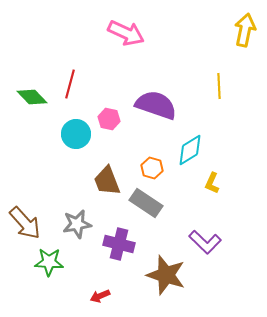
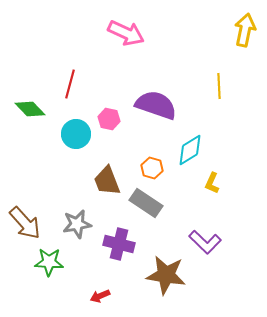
green diamond: moved 2 px left, 12 px down
brown star: rotated 9 degrees counterclockwise
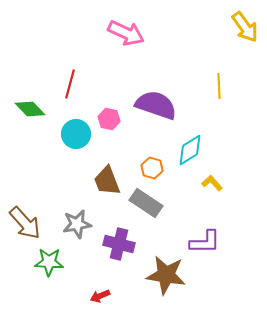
yellow arrow: moved 3 px up; rotated 132 degrees clockwise
yellow L-shape: rotated 115 degrees clockwise
purple L-shape: rotated 44 degrees counterclockwise
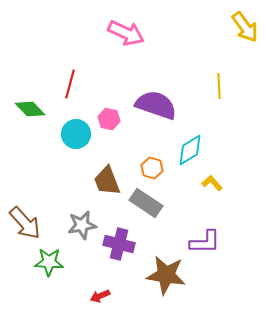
gray star: moved 5 px right, 1 px down
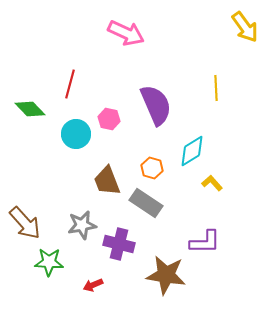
yellow line: moved 3 px left, 2 px down
purple semicircle: rotated 48 degrees clockwise
cyan diamond: moved 2 px right, 1 px down
red arrow: moved 7 px left, 11 px up
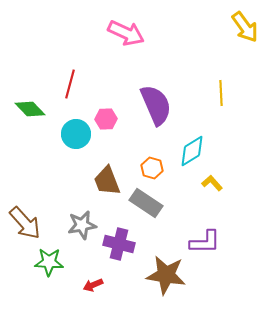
yellow line: moved 5 px right, 5 px down
pink hexagon: moved 3 px left; rotated 15 degrees counterclockwise
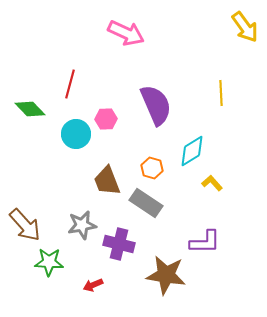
brown arrow: moved 2 px down
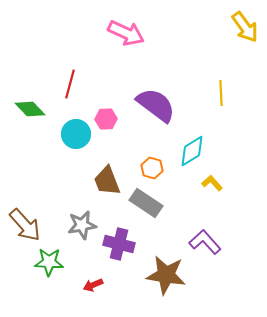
purple semicircle: rotated 30 degrees counterclockwise
purple L-shape: rotated 132 degrees counterclockwise
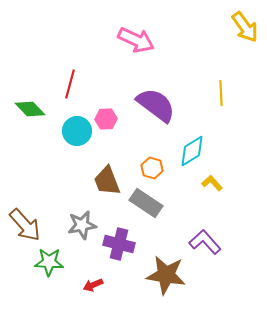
pink arrow: moved 10 px right, 7 px down
cyan circle: moved 1 px right, 3 px up
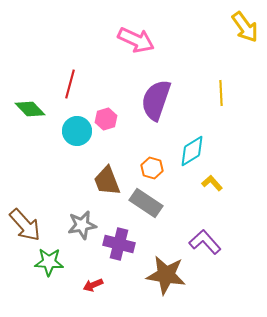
purple semicircle: moved 5 px up; rotated 108 degrees counterclockwise
pink hexagon: rotated 15 degrees counterclockwise
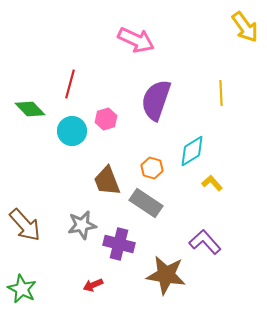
cyan circle: moved 5 px left
green star: moved 27 px left, 27 px down; rotated 24 degrees clockwise
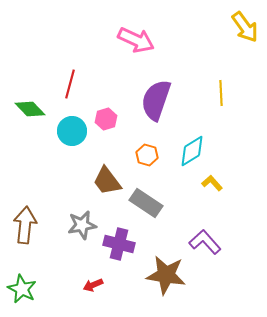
orange hexagon: moved 5 px left, 13 px up
brown trapezoid: rotated 16 degrees counterclockwise
brown arrow: rotated 132 degrees counterclockwise
